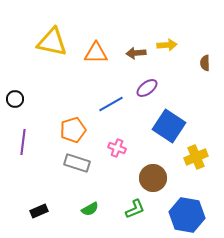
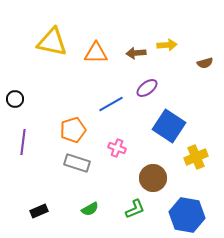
brown semicircle: rotated 105 degrees counterclockwise
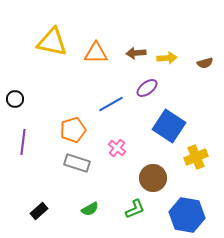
yellow arrow: moved 13 px down
pink cross: rotated 18 degrees clockwise
black rectangle: rotated 18 degrees counterclockwise
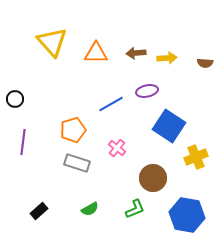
yellow triangle: rotated 36 degrees clockwise
brown semicircle: rotated 21 degrees clockwise
purple ellipse: moved 3 px down; rotated 25 degrees clockwise
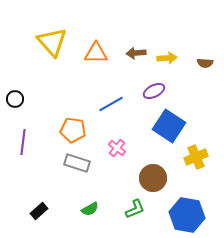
purple ellipse: moved 7 px right; rotated 15 degrees counterclockwise
orange pentagon: rotated 25 degrees clockwise
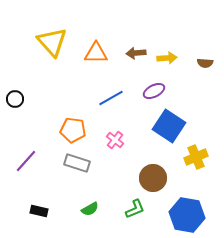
blue line: moved 6 px up
purple line: moved 3 px right, 19 px down; rotated 35 degrees clockwise
pink cross: moved 2 px left, 8 px up
black rectangle: rotated 54 degrees clockwise
